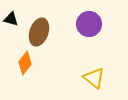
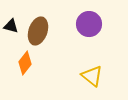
black triangle: moved 7 px down
brown ellipse: moved 1 px left, 1 px up
yellow triangle: moved 2 px left, 2 px up
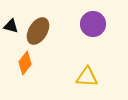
purple circle: moved 4 px right
brown ellipse: rotated 12 degrees clockwise
yellow triangle: moved 5 px left, 1 px down; rotated 35 degrees counterclockwise
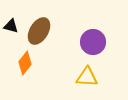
purple circle: moved 18 px down
brown ellipse: moved 1 px right
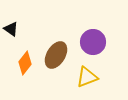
black triangle: moved 3 px down; rotated 21 degrees clockwise
brown ellipse: moved 17 px right, 24 px down
yellow triangle: rotated 25 degrees counterclockwise
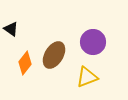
brown ellipse: moved 2 px left
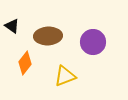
black triangle: moved 1 px right, 3 px up
brown ellipse: moved 6 px left, 19 px up; rotated 56 degrees clockwise
yellow triangle: moved 22 px left, 1 px up
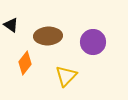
black triangle: moved 1 px left, 1 px up
yellow triangle: moved 1 px right; rotated 25 degrees counterclockwise
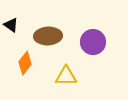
yellow triangle: rotated 45 degrees clockwise
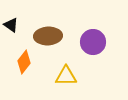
orange diamond: moved 1 px left, 1 px up
